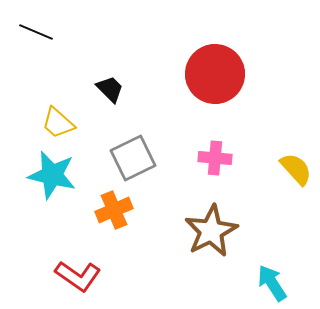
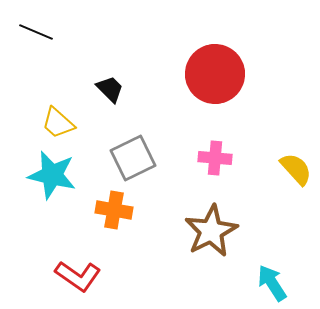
orange cross: rotated 33 degrees clockwise
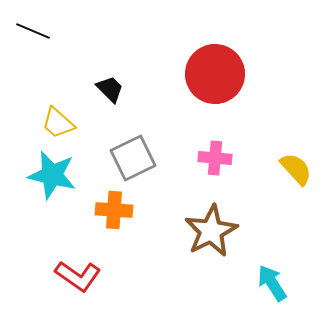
black line: moved 3 px left, 1 px up
orange cross: rotated 6 degrees counterclockwise
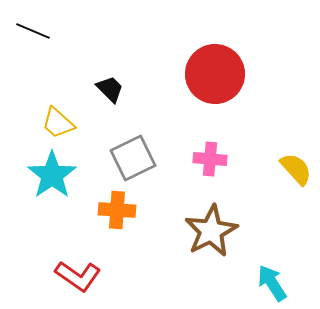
pink cross: moved 5 px left, 1 px down
cyan star: rotated 24 degrees clockwise
orange cross: moved 3 px right
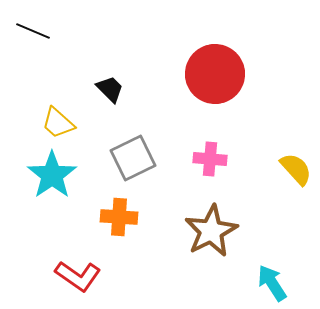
orange cross: moved 2 px right, 7 px down
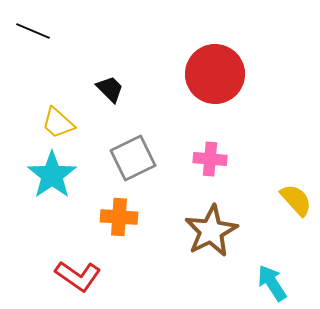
yellow semicircle: moved 31 px down
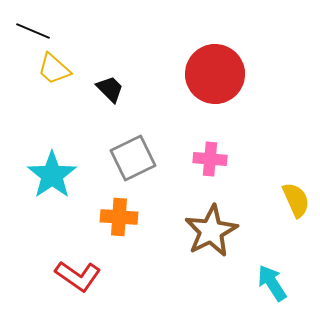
yellow trapezoid: moved 4 px left, 54 px up
yellow semicircle: rotated 18 degrees clockwise
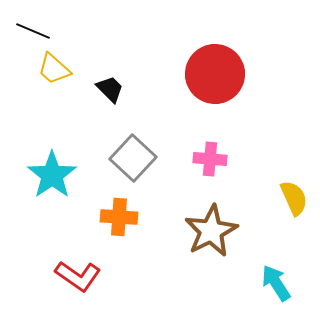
gray square: rotated 21 degrees counterclockwise
yellow semicircle: moved 2 px left, 2 px up
cyan arrow: moved 4 px right
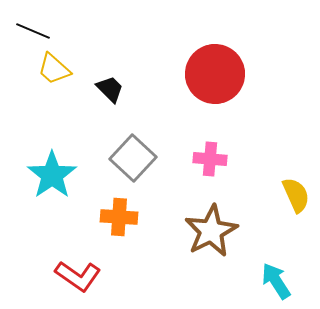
yellow semicircle: moved 2 px right, 3 px up
cyan arrow: moved 2 px up
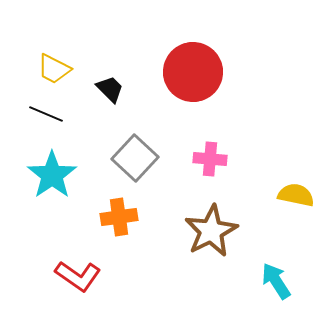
black line: moved 13 px right, 83 px down
yellow trapezoid: rotated 15 degrees counterclockwise
red circle: moved 22 px left, 2 px up
gray square: moved 2 px right
yellow semicircle: rotated 54 degrees counterclockwise
orange cross: rotated 12 degrees counterclockwise
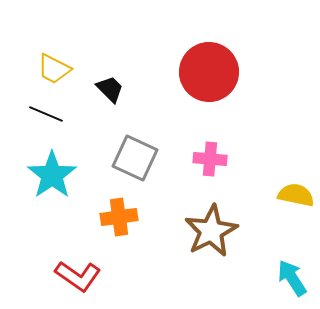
red circle: moved 16 px right
gray square: rotated 18 degrees counterclockwise
cyan arrow: moved 16 px right, 3 px up
